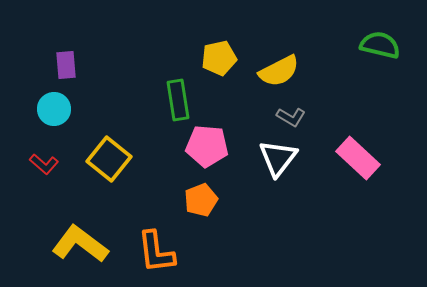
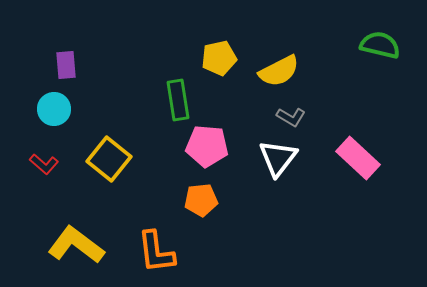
orange pentagon: rotated 16 degrees clockwise
yellow L-shape: moved 4 px left, 1 px down
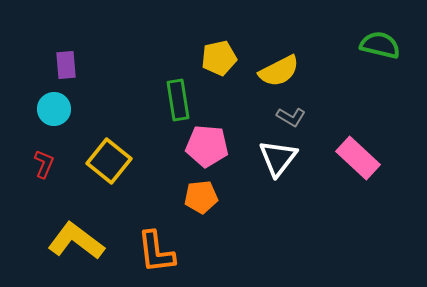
yellow square: moved 2 px down
red L-shape: rotated 108 degrees counterclockwise
orange pentagon: moved 3 px up
yellow L-shape: moved 4 px up
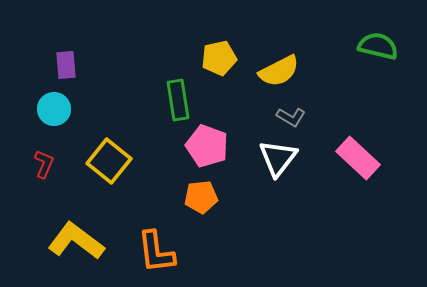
green semicircle: moved 2 px left, 1 px down
pink pentagon: rotated 15 degrees clockwise
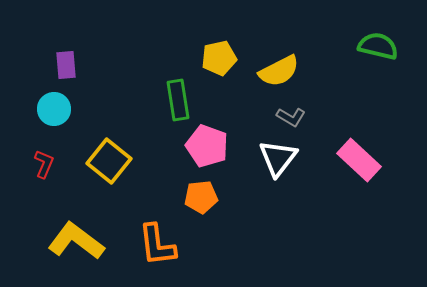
pink rectangle: moved 1 px right, 2 px down
orange L-shape: moved 1 px right, 7 px up
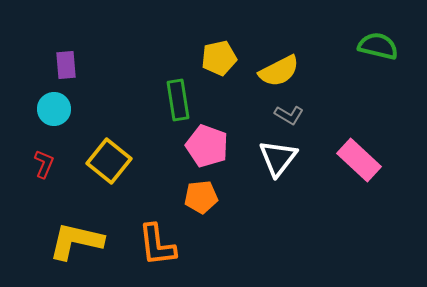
gray L-shape: moved 2 px left, 2 px up
yellow L-shape: rotated 24 degrees counterclockwise
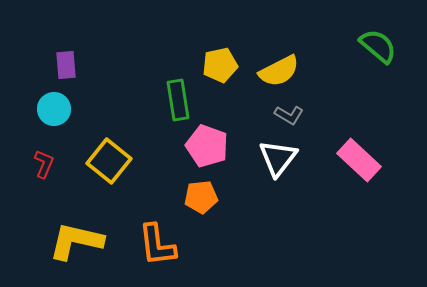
green semicircle: rotated 27 degrees clockwise
yellow pentagon: moved 1 px right, 7 px down
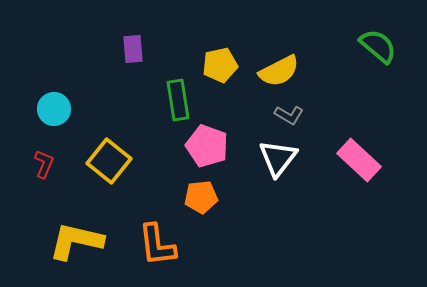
purple rectangle: moved 67 px right, 16 px up
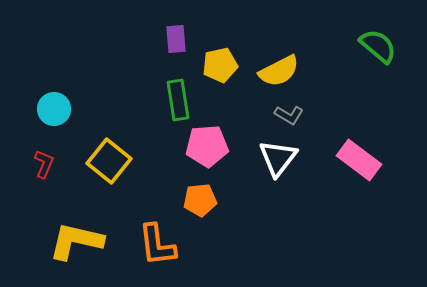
purple rectangle: moved 43 px right, 10 px up
pink pentagon: rotated 24 degrees counterclockwise
pink rectangle: rotated 6 degrees counterclockwise
orange pentagon: moved 1 px left, 3 px down
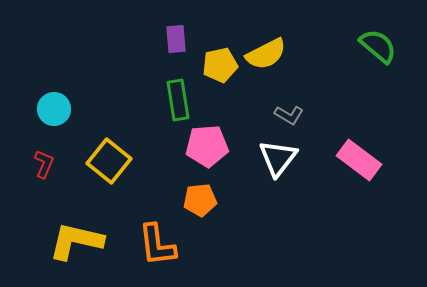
yellow semicircle: moved 13 px left, 17 px up
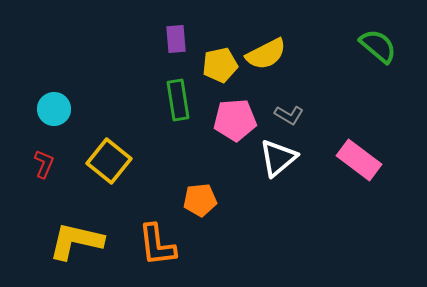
pink pentagon: moved 28 px right, 26 px up
white triangle: rotated 12 degrees clockwise
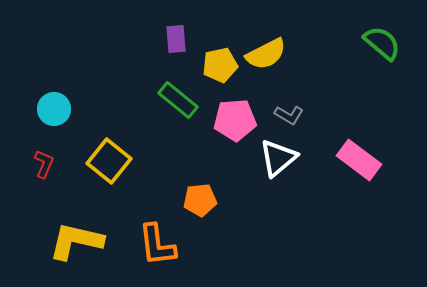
green semicircle: moved 4 px right, 3 px up
green rectangle: rotated 42 degrees counterclockwise
